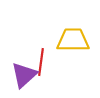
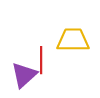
red line: moved 2 px up; rotated 8 degrees counterclockwise
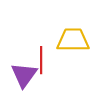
purple triangle: rotated 12 degrees counterclockwise
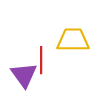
purple triangle: rotated 12 degrees counterclockwise
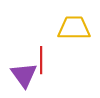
yellow trapezoid: moved 1 px right, 12 px up
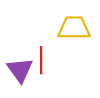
purple triangle: moved 4 px left, 5 px up
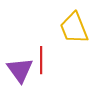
yellow trapezoid: rotated 112 degrees counterclockwise
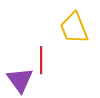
purple triangle: moved 10 px down
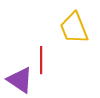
purple triangle: rotated 20 degrees counterclockwise
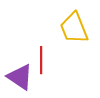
purple triangle: moved 3 px up
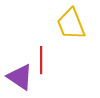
yellow trapezoid: moved 3 px left, 4 px up
